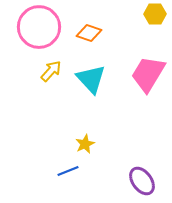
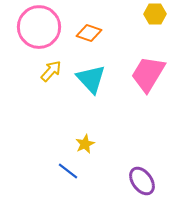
blue line: rotated 60 degrees clockwise
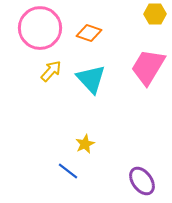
pink circle: moved 1 px right, 1 px down
pink trapezoid: moved 7 px up
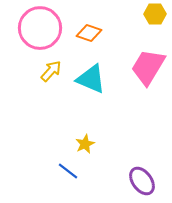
cyan triangle: rotated 24 degrees counterclockwise
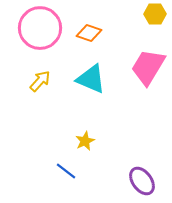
yellow arrow: moved 11 px left, 10 px down
yellow star: moved 3 px up
blue line: moved 2 px left
